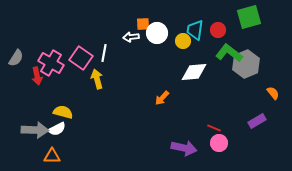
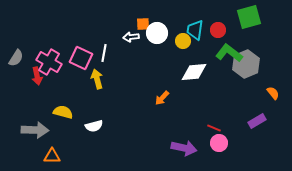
pink square: rotated 10 degrees counterclockwise
pink cross: moved 2 px left, 1 px up
white semicircle: moved 37 px right, 3 px up; rotated 12 degrees clockwise
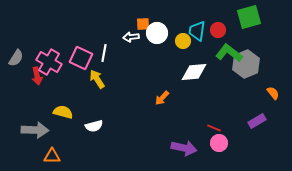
cyan trapezoid: moved 2 px right, 1 px down
yellow arrow: rotated 18 degrees counterclockwise
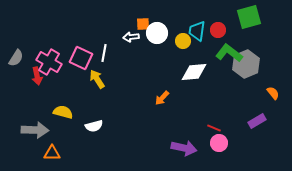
orange triangle: moved 3 px up
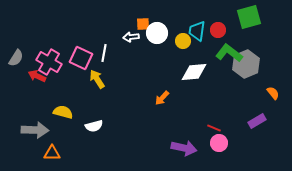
red arrow: rotated 126 degrees clockwise
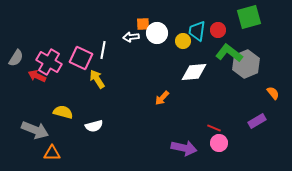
white line: moved 1 px left, 3 px up
gray arrow: rotated 20 degrees clockwise
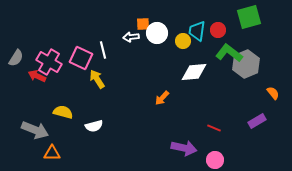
white line: rotated 24 degrees counterclockwise
pink circle: moved 4 px left, 17 px down
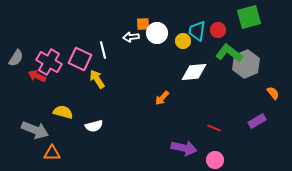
pink square: moved 1 px left, 1 px down
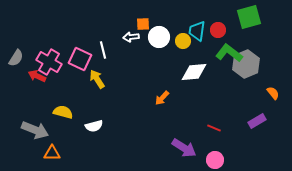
white circle: moved 2 px right, 4 px down
purple arrow: rotated 20 degrees clockwise
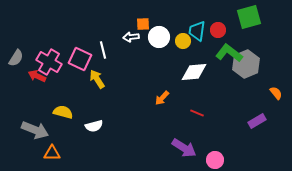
orange semicircle: moved 3 px right
red line: moved 17 px left, 15 px up
